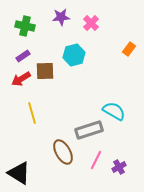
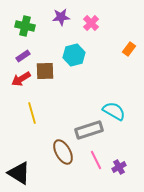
pink line: rotated 54 degrees counterclockwise
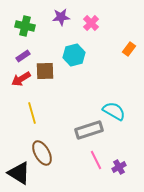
brown ellipse: moved 21 px left, 1 px down
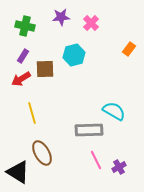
purple rectangle: rotated 24 degrees counterclockwise
brown square: moved 2 px up
gray rectangle: rotated 16 degrees clockwise
black triangle: moved 1 px left, 1 px up
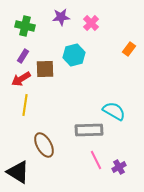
yellow line: moved 7 px left, 8 px up; rotated 25 degrees clockwise
brown ellipse: moved 2 px right, 8 px up
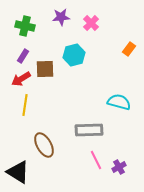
cyan semicircle: moved 5 px right, 9 px up; rotated 15 degrees counterclockwise
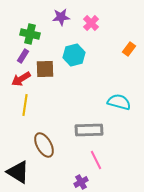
green cross: moved 5 px right, 8 px down
purple cross: moved 38 px left, 15 px down
